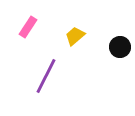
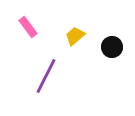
pink rectangle: rotated 70 degrees counterclockwise
black circle: moved 8 px left
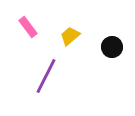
yellow trapezoid: moved 5 px left
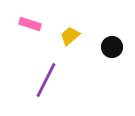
pink rectangle: moved 2 px right, 3 px up; rotated 35 degrees counterclockwise
purple line: moved 4 px down
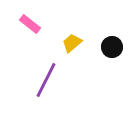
pink rectangle: rotated 20 degrees clockwise
yellow trapezoid: moved 2 px right, 7 px down
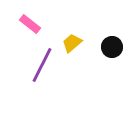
purple line: moved 4 px left, 15 px up
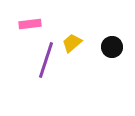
pink rectangle: rotated 45 degrees counterclockwise
purple line: moved 4 px right, 5 px up; rotated 9 degrees counterclockwise
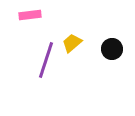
pink rectangle: moved 9 px up
black circle: moved 2 px down
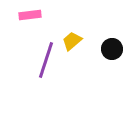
yellow trapezoid: moved 2 px up
